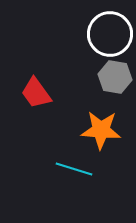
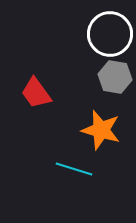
orange star: rotated 12 degrees clockwise
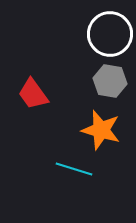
gray hexagon: moved 5 px left, 4 px down
red trapezoid: moved 3 px left, 1 px down
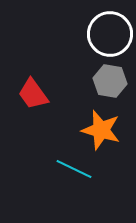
cyan line: rotated 9 degrees clockwise
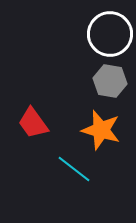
red trapezoid: moved 29 px down
cyan line: rotated 12 degrees clockwise
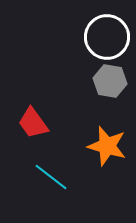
white circle: moved 3 px left, 3 px down
orange star: moved 6 px right, 16 px down
cyan line: moved 23 px left, 8 px down
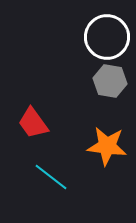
orange star: rotated 9 degrees counterclockwise
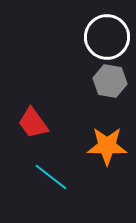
orange star: rotated 6 degrees counterclockwise
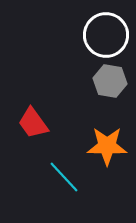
white circle: moved 1 px left, 2 px up
cyan line: moved 13 px right; rotated 9 degrees clockwise
